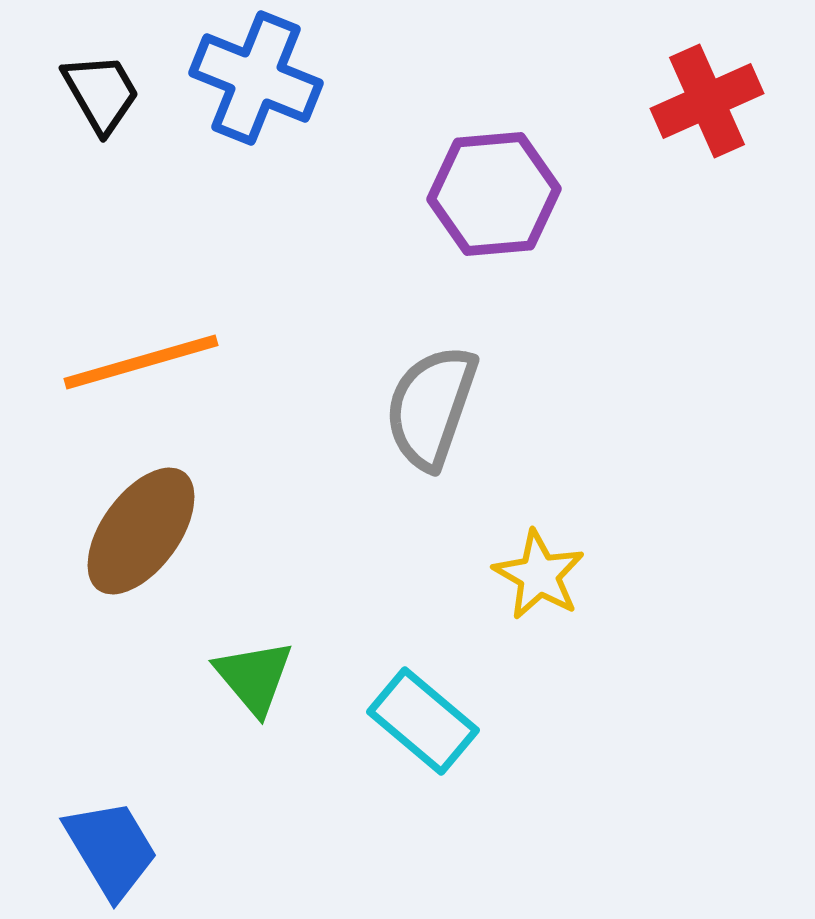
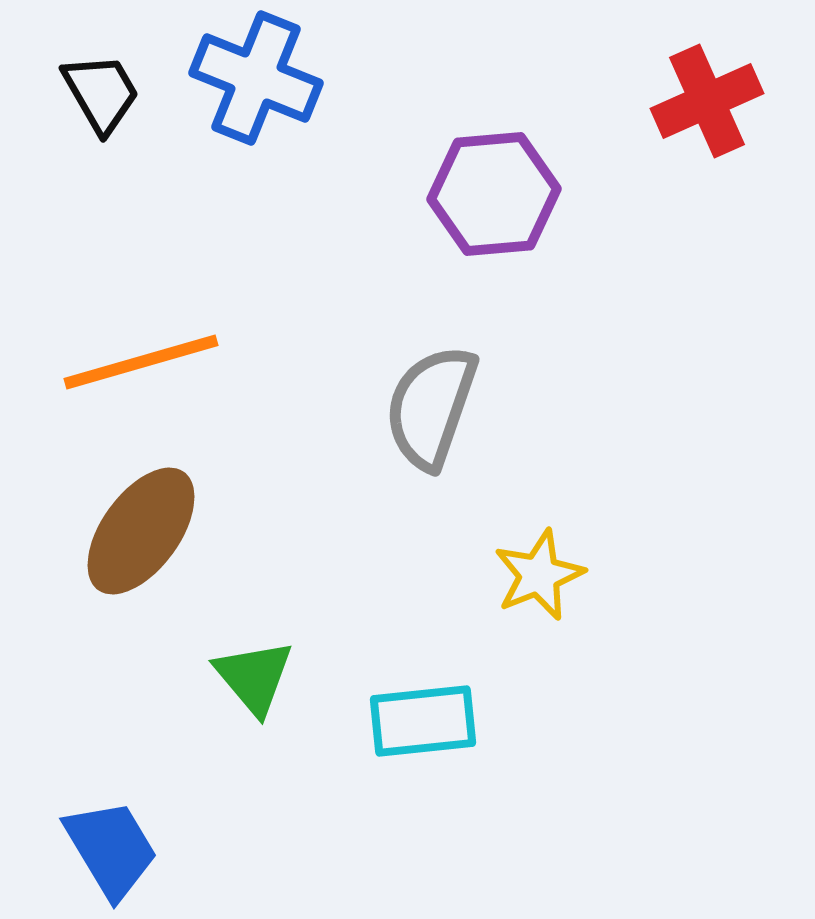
yellow star: rotated 20 degrees clockwise
cyan rectangle: rotated 46 degrees counterclockwise
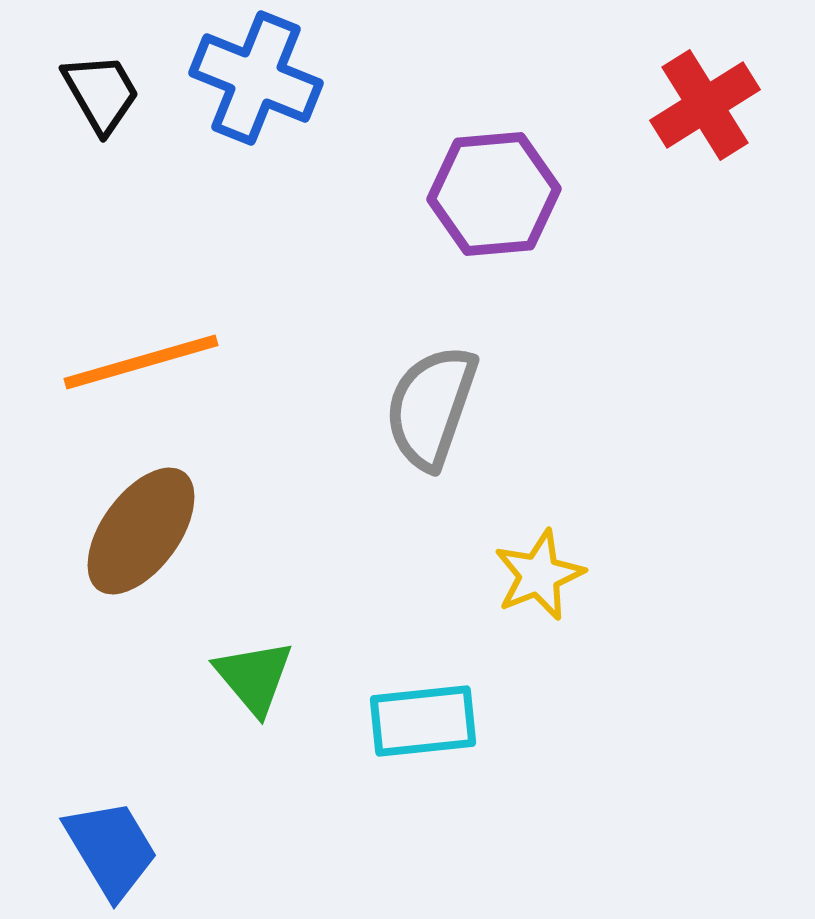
red cross: moved 2 px left, 4 px down; rotated 8 degrees counterclockwise
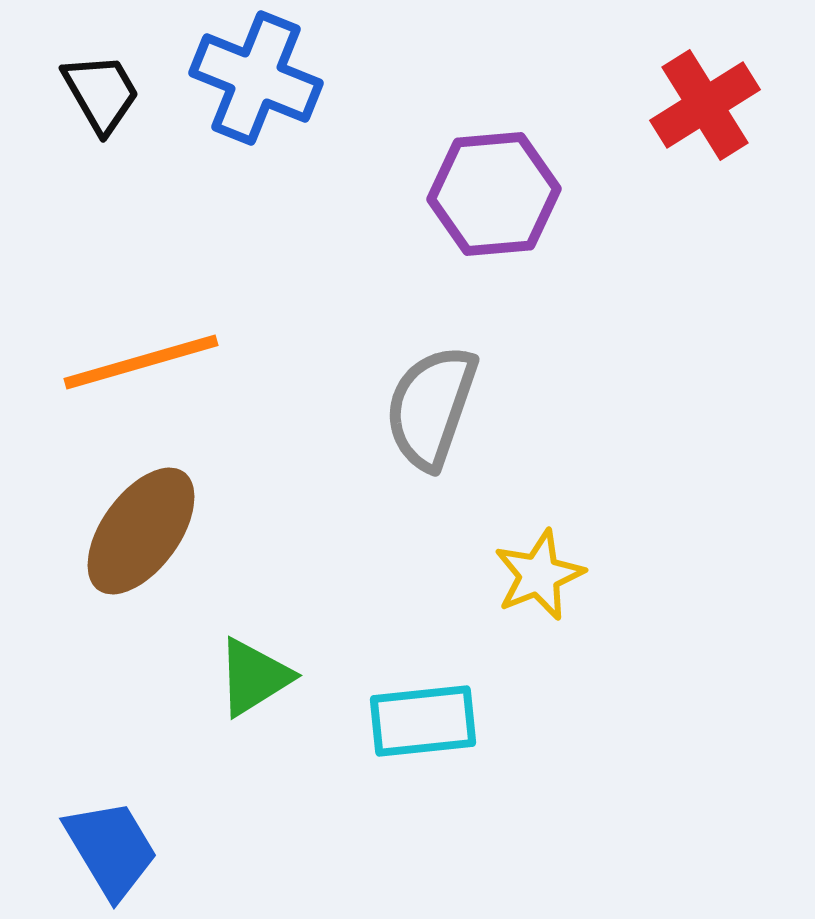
green triangle: rotated 38 degrees clockwise
